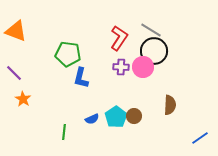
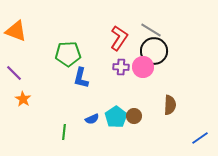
green pentagon: rotated 10 degrees counterclockwise
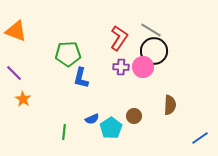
cyan pentagon: moved 5 px left, 11 px down
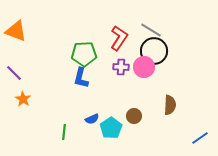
green pentagon: moved 16 px right
pink circle: moved 1 px right
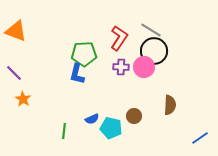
blue L-shape: moved 4 px left, 4 px up
cyan pentagon: rotated 25 degrees counterclockwise
green line: moved 1 px up
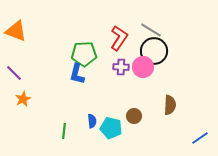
pink circle: moved 1 px left
orange star: rotated 14 degrees clockwise
blue semicircle: moved 2 px down; rotated 72 degrees counterclockwise
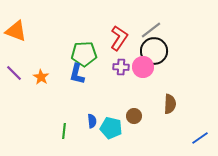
gray line: rotated 70 degrees counterclockwise
orange star: moved 18 px right, 22 px up; rotated 14 degrees counterclockwise
brown semicircle: moved 1 px up
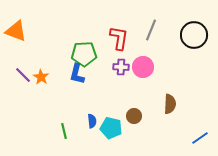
gray line: rotated 30 degrees counterclockwise
red L-shape: rotated 25 degrees counterclockwise
black circle: moved 40 px right, 16 px up
purple line: moved 9 px right, 2 px down
green line: rotated 21 degrees counterclockwise
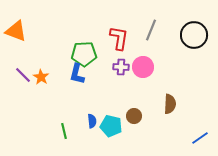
cyan pentagon: moved 2 px up
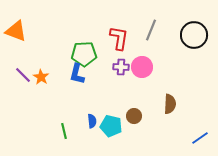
pink circle: moved 1 px left
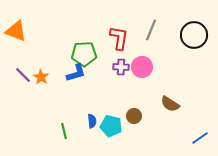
blue L-shape: moved 1 px left, 1 px up; rotated 120 degrees counterclockwise
brown semicircle: rotated 120 degrees clockwise
